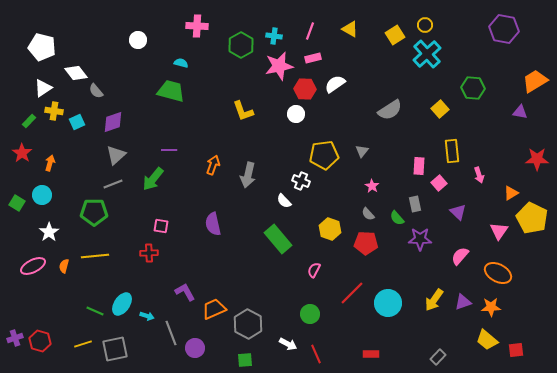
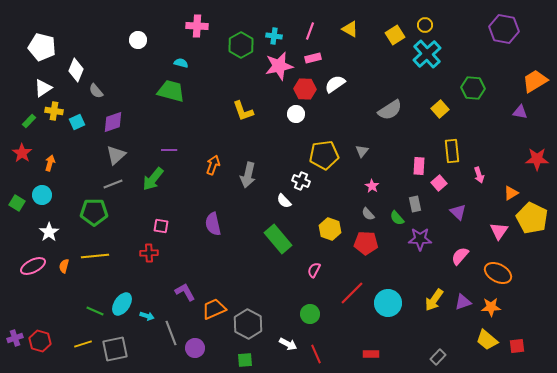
white diamond at (76, 73): moved 3 px up; rotated 60 degrees clockwise
red square at (516, 350): moved 1 px right, 4 px up
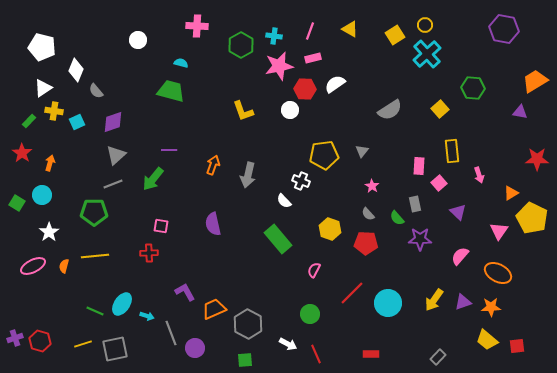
white circle at (296, 114): moved 6 px left, 4 px up
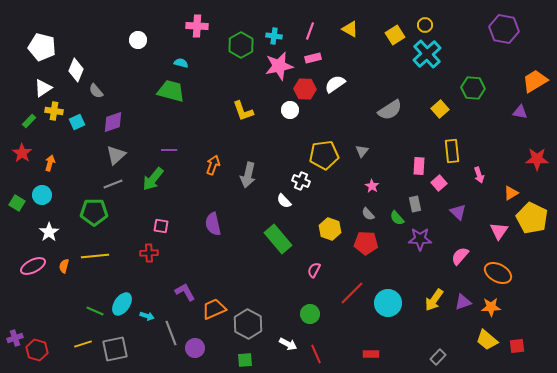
red hexagon at (40, 341): moved 3 px left, 9 px down
